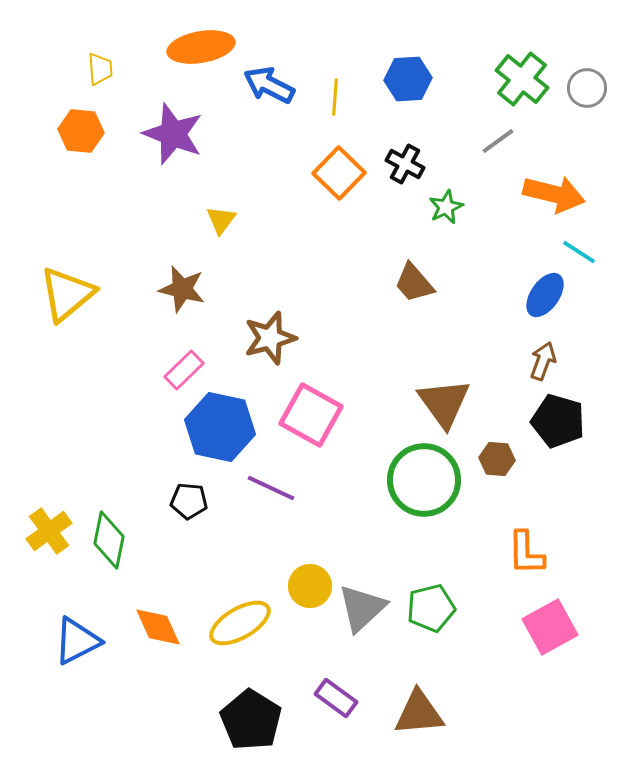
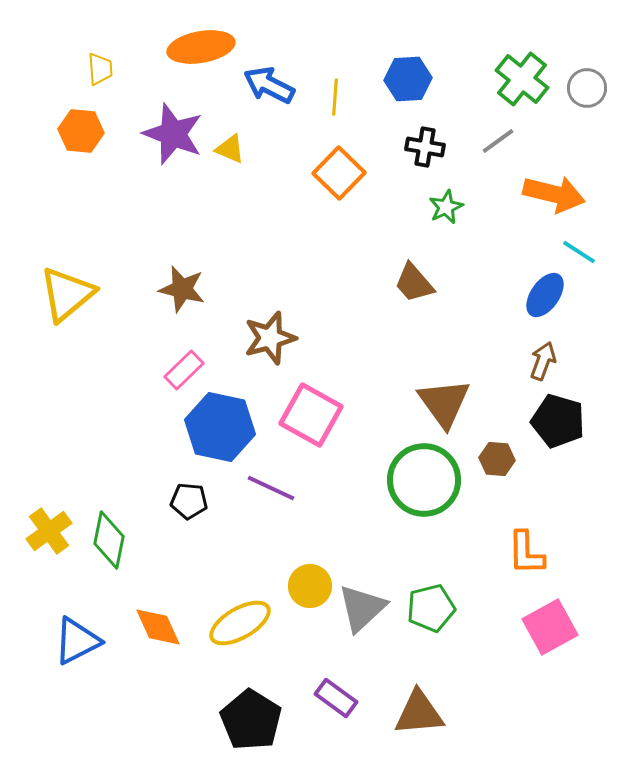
black cross at (405, 164): moved 20 px right, 17 px up; rotated 18 degrees counterclockwise
yellow triangle at (221, 220): moved 9 px right, 71 px up; rotated 44 degrees counterclockwise
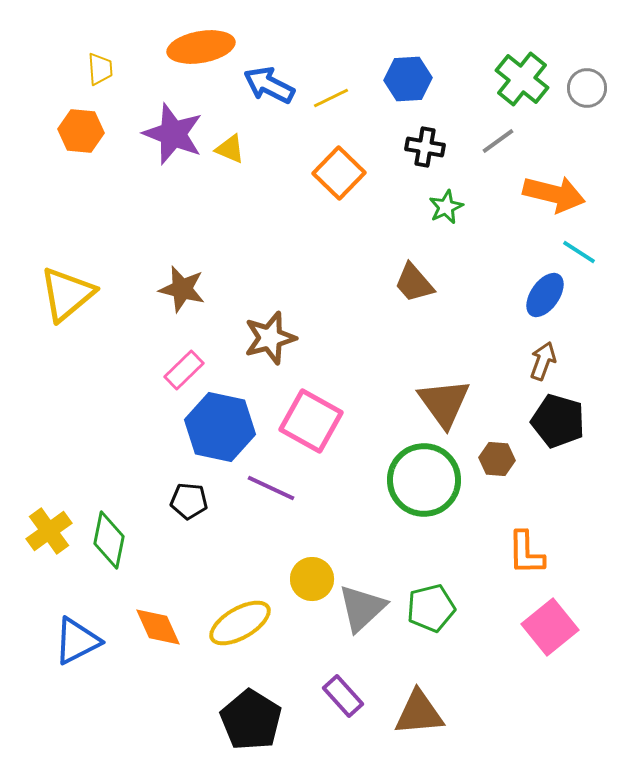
yellow line at (335, 97): moved 4 px left, 1 px down; rotated 60 degrees clockwise
pink square at (311, 415): moved 6 px down
yellow circle at (310, 586): moved 2 px right, 7 px up
pink square at (550, 627): rotated 10 degrees counterclockwise
purple rectangle at (336, 698): moved 7 px right, 2 px up; rotated 12 degrees clockwise
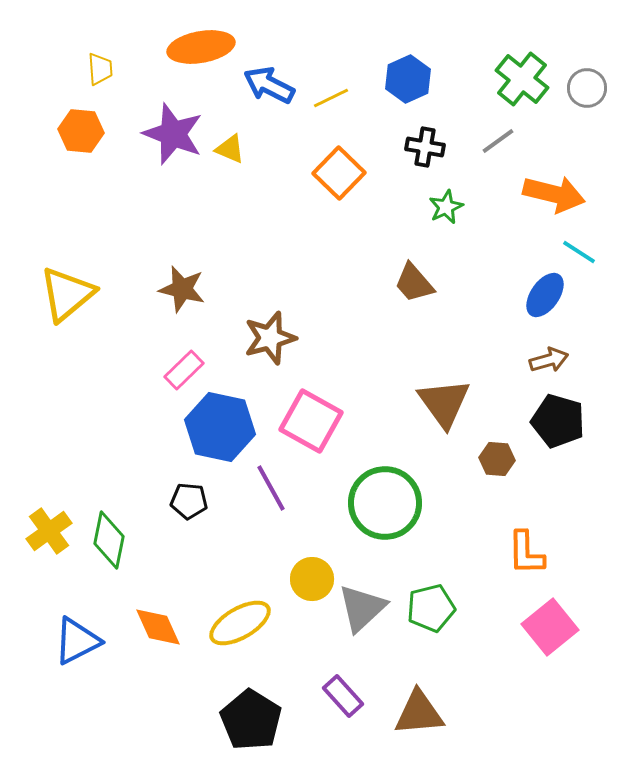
blue hexagon at (408, 79): rotated 21 degrees counterclockwise
brown arrow at (543, 361): moved 6 px right, 1 px up; rotated 54 degrees clockwise
green circle at (424, 480): moved 39 px left, 23 px down
purple line at (271, 488): rotated 36 degrees clockwise
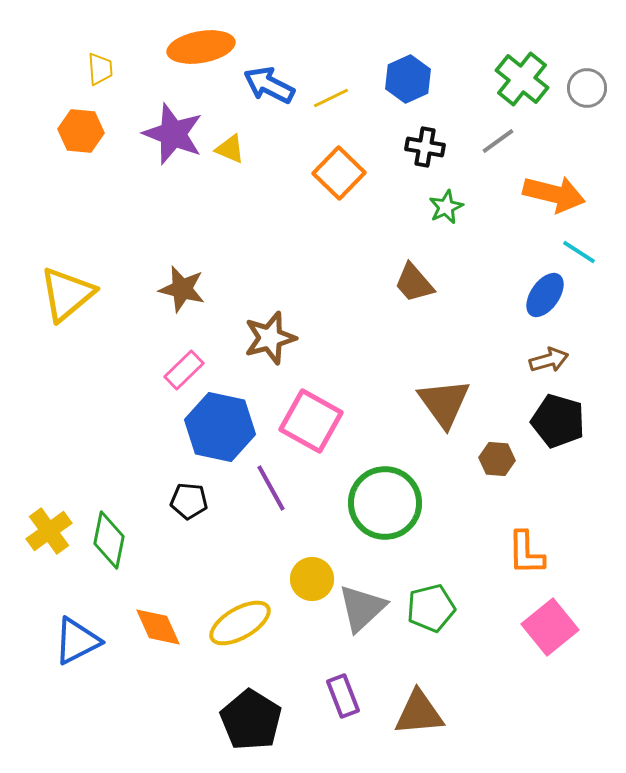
purple rectangle at (343, 696): rotated 21 degrees clockwise
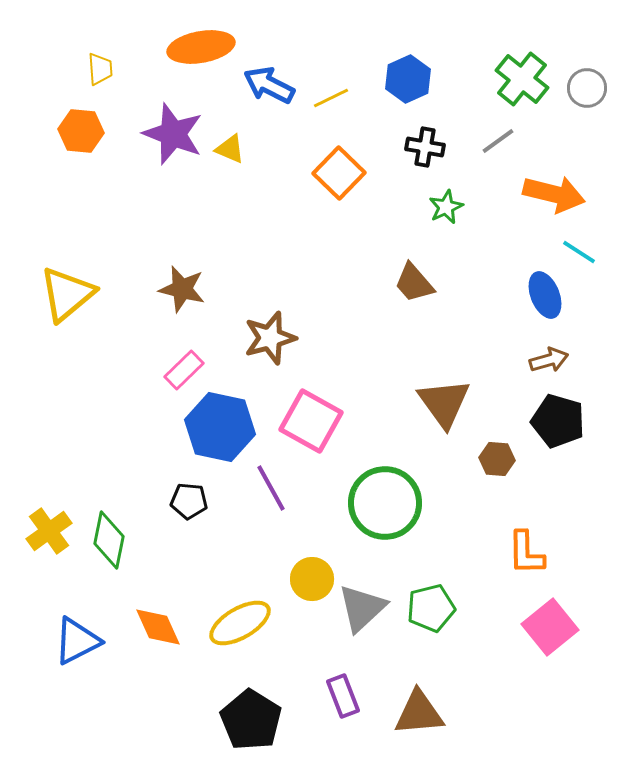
blue ellipse at (545, 295): rotated 57 degrees counterclockwise
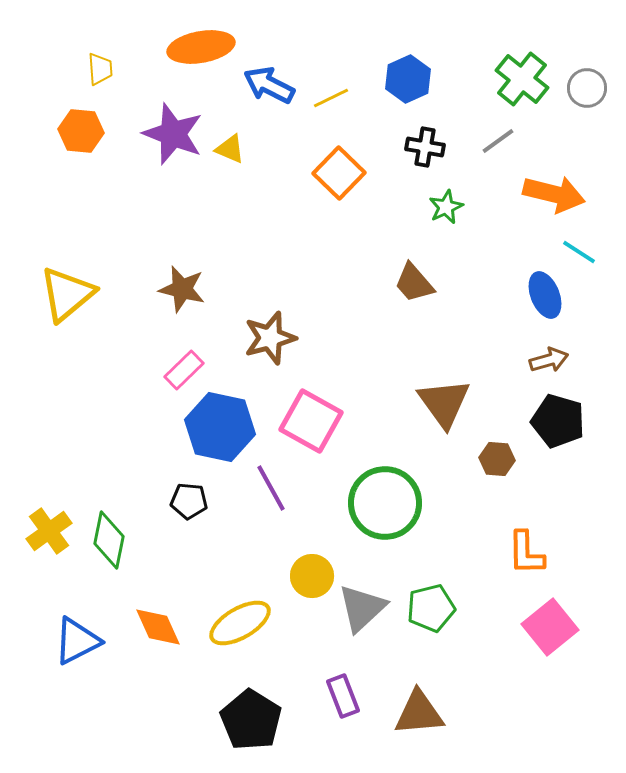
yellow circle at (312, 579): moved 3 px up
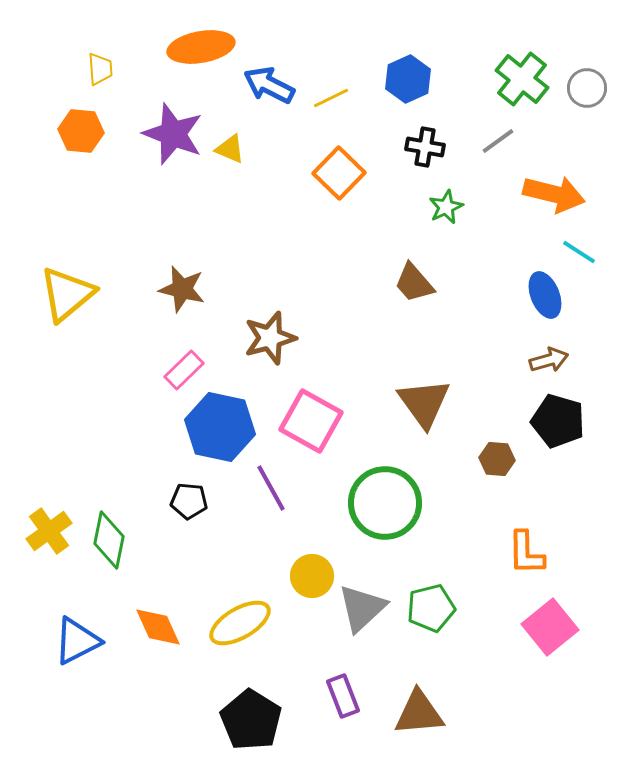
brown triangle at (444, 403): moved 20 px left
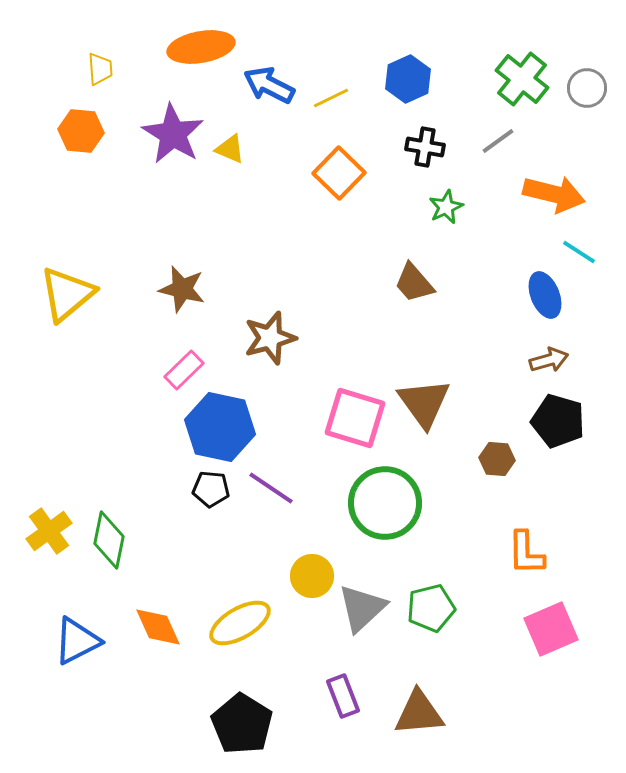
purple star at (173, 134): rotated 10 degrees clockwise
pink square at (311, 421): moved 44 px right, 3 px up; rotated 12 degrees counterclockwise
purple line at (271, 488): rotated 27 degrees counterclockwise
black pentagon at (189, 501): moved 22 px right, 12 px up
pink square at (550, 627): moved 1 px right, 2 px down; rotated 16 degrees clockwise
black pentagon at (251, 720): moved 9 px left, 4 px down
